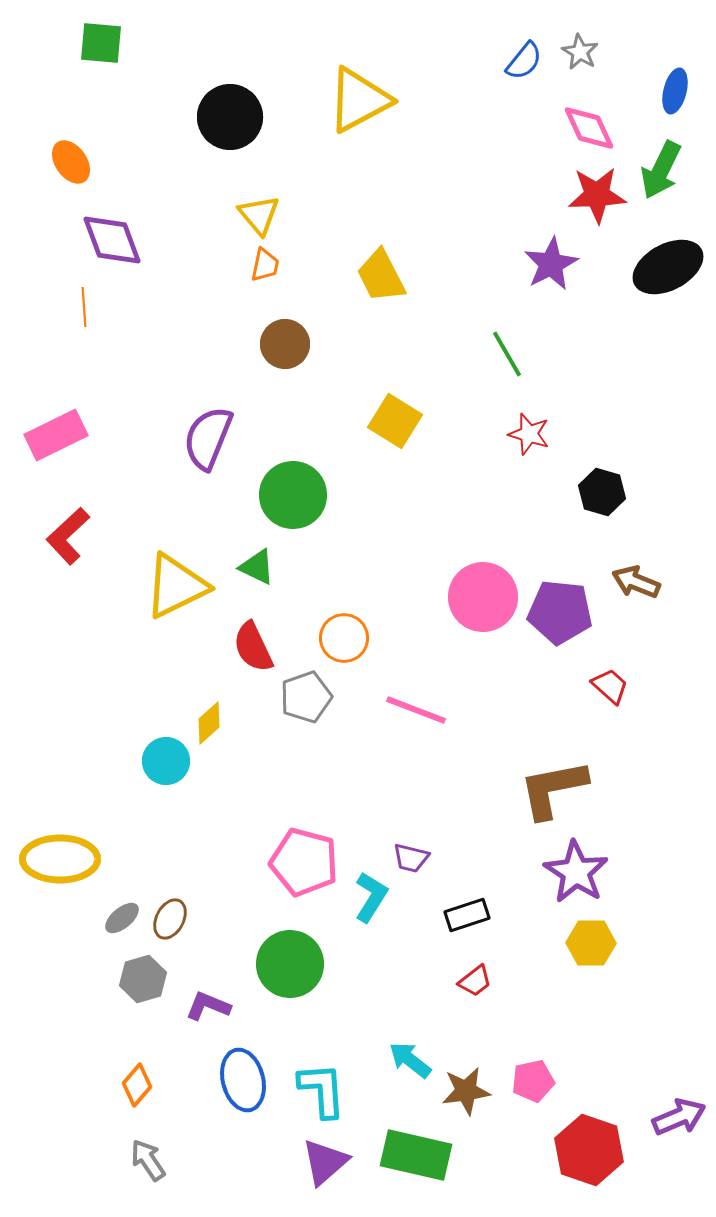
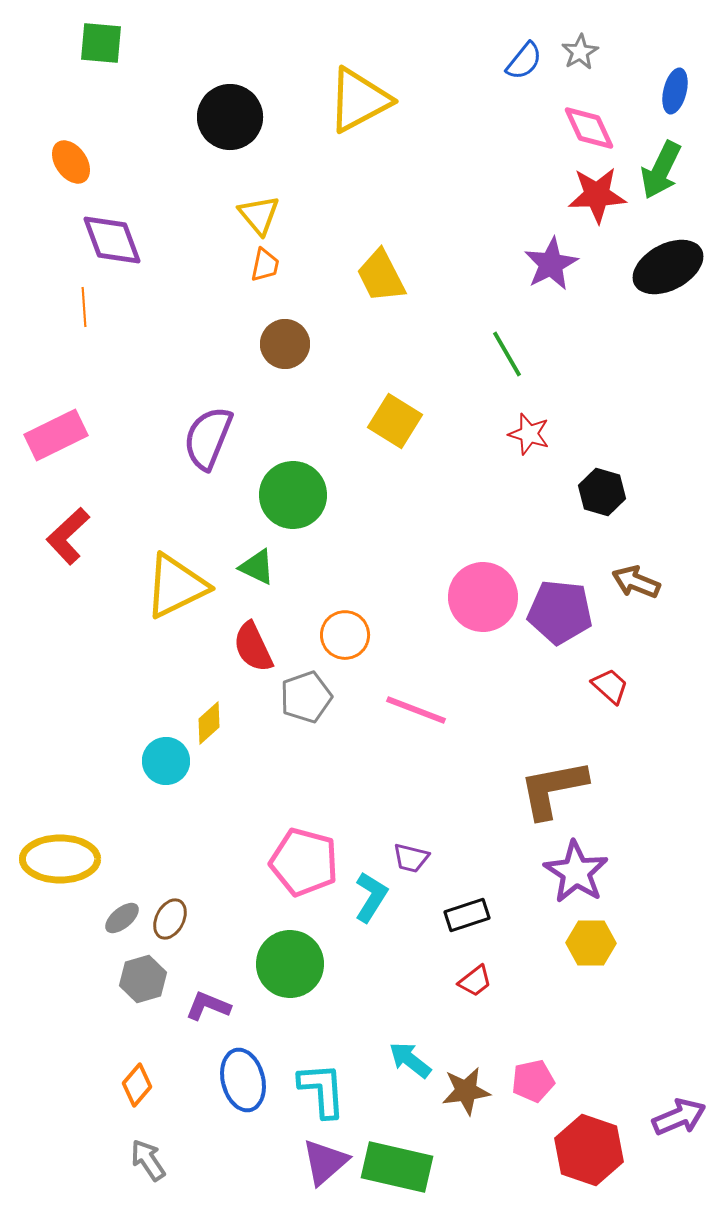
gray star at (580, 52): rotated 12 degrees clockwise
orange circle at (344, 638): moved 1 px right, 3 px up
green rectangle at (416, 1155): moved 19 px left, 12 px down
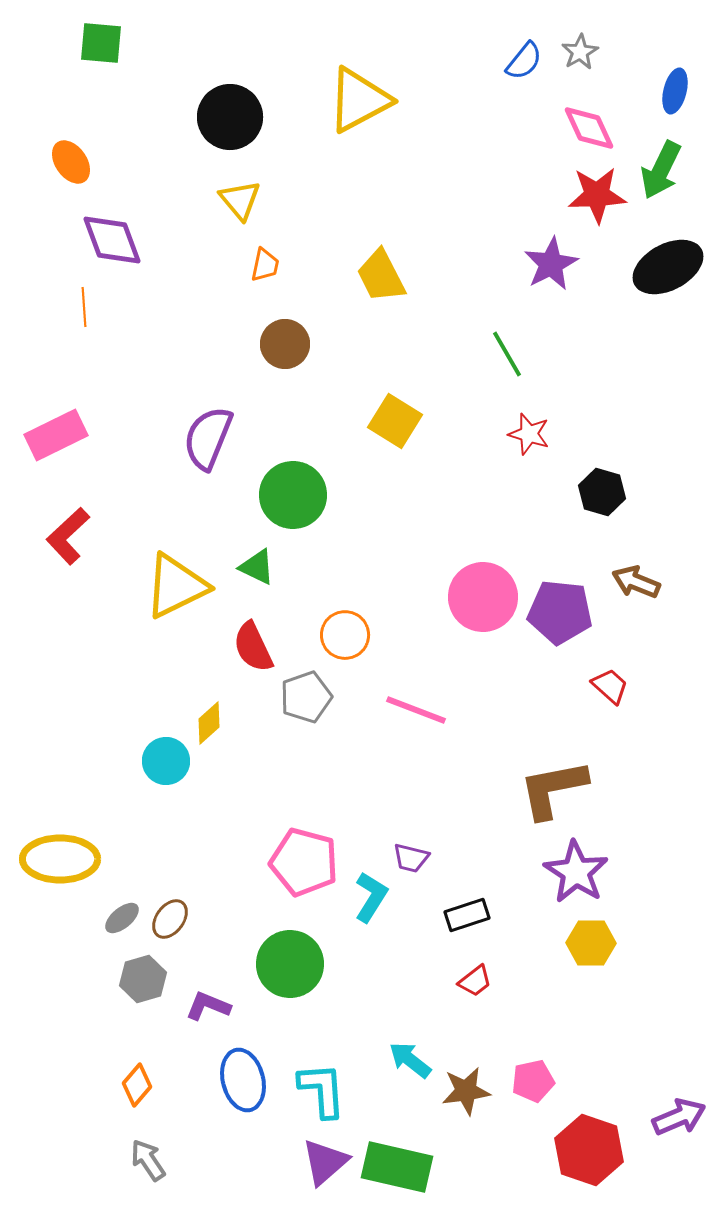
yellow triangle at (259, 215): moved 19 px left, 15 px up
brown ellipse at (170, 919): rotated 9 degrees clockwise
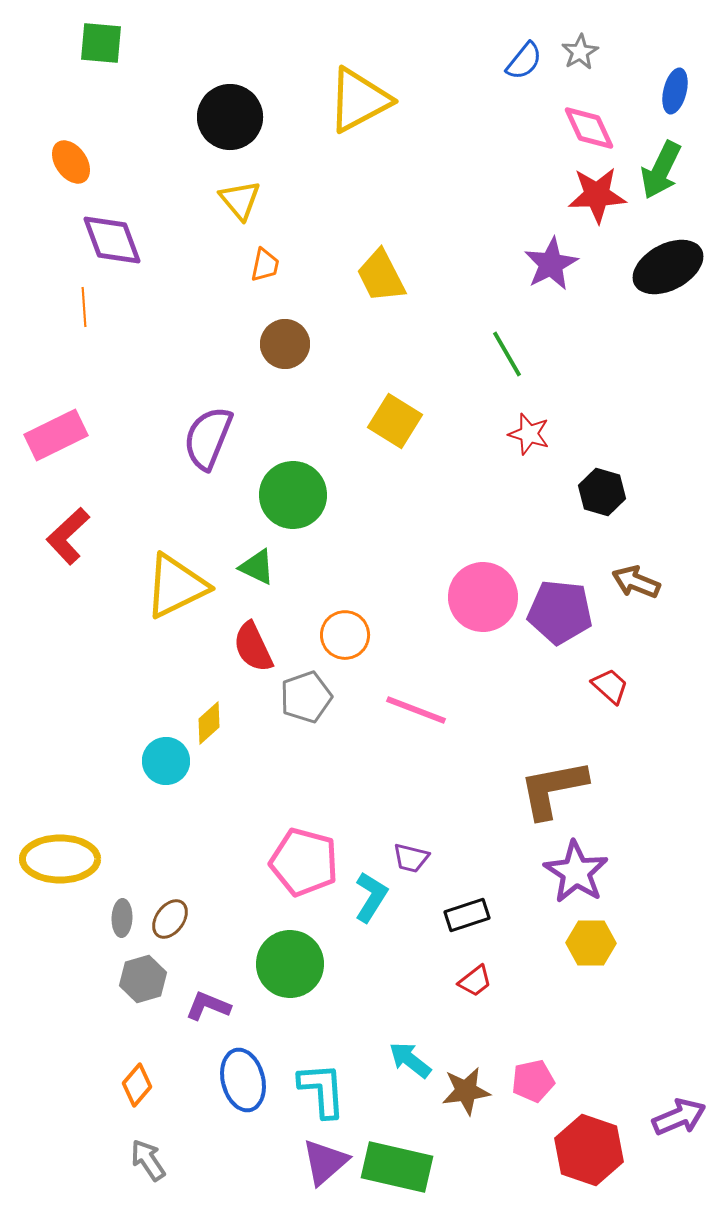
gray ellipse at (122, 918): rotated 48 degrees counterclockwise
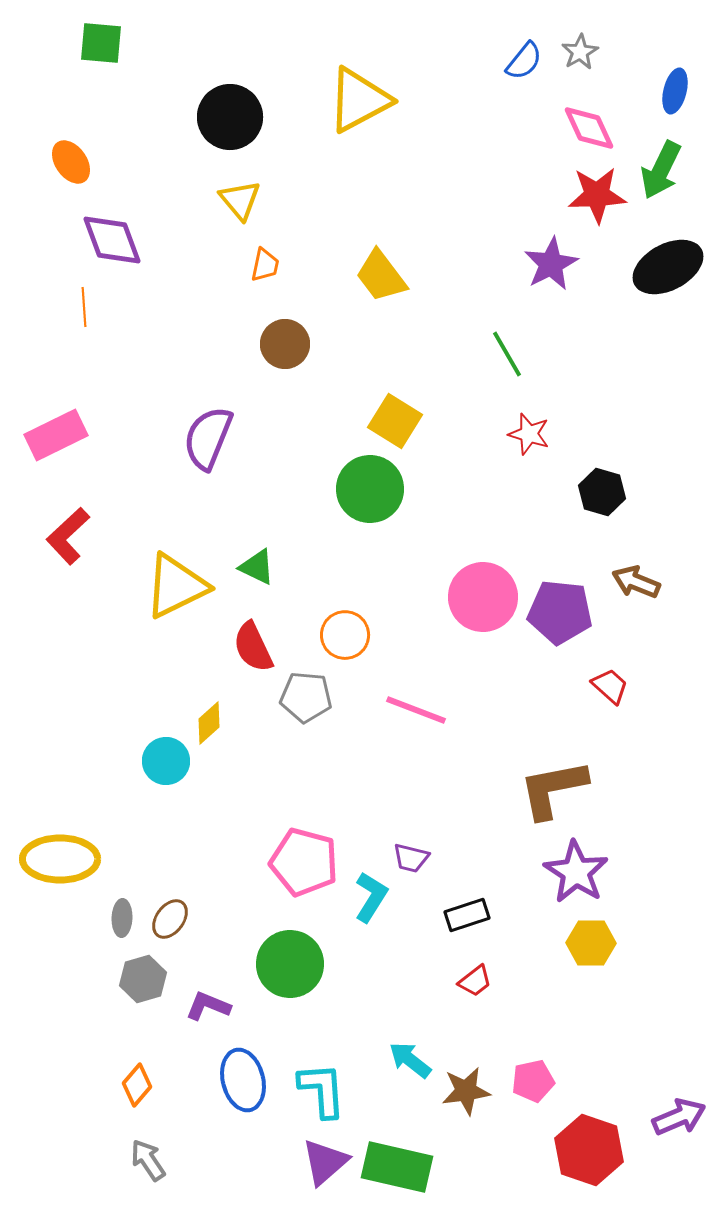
yellow trapezoid at (381, 276): rotated 10 degrees counterclockwise
green circle at (293, 495): moved 77 px right, 6 px up
gray pentagon at (306, 697): rotated 24 degrees clockwise
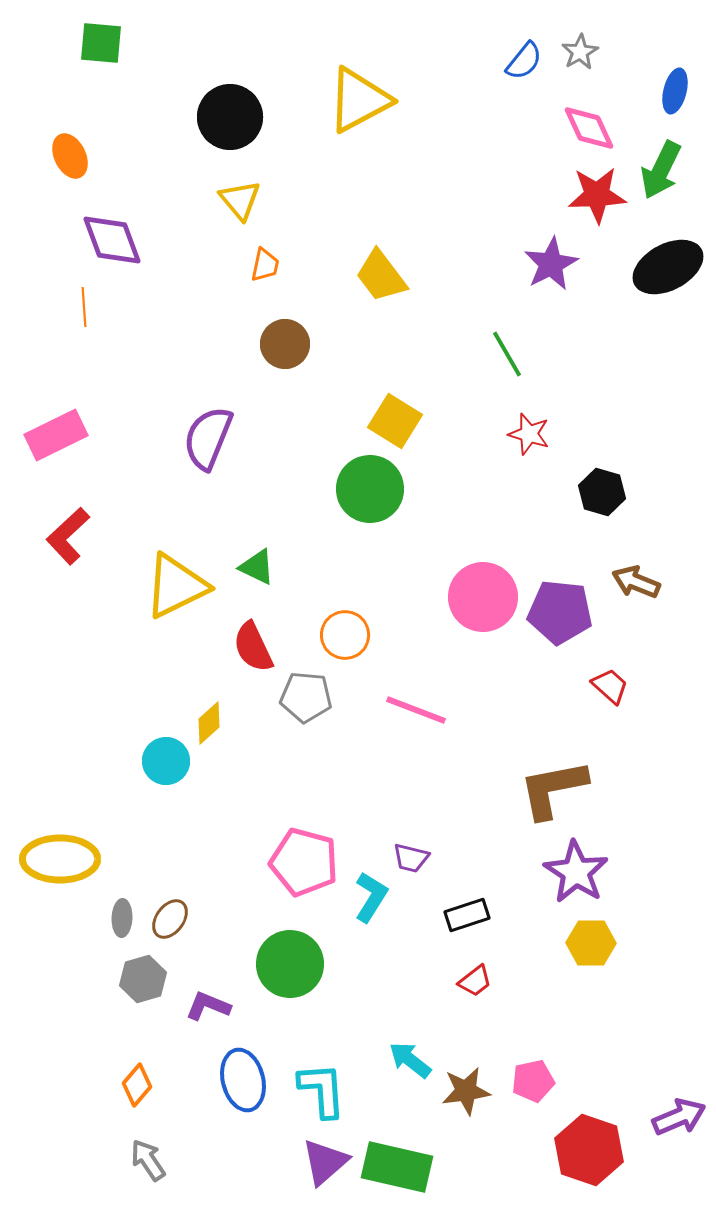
orange ellipse at (71, 162): moved 1 px left, 6 px up; rotated 9 degrees clockwise
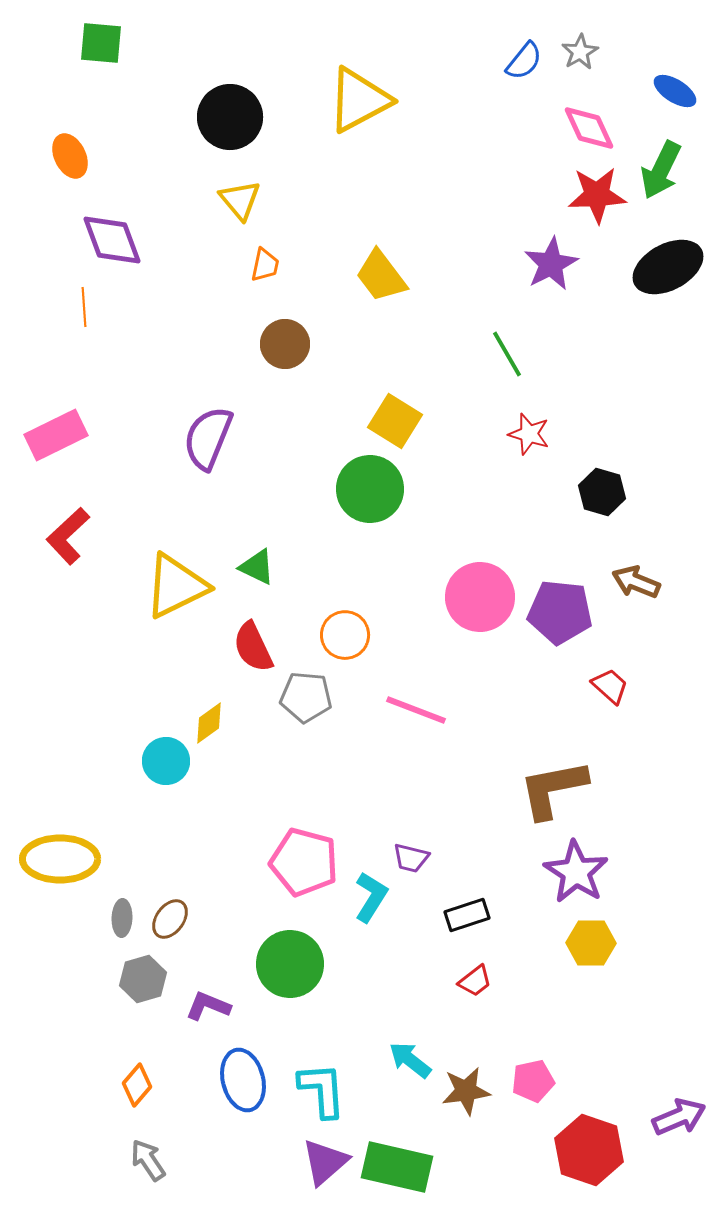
blue ellipse at (675, 91): rotated 72 degrees counterclockwise
pink circle at (483, 597): moved 3 px left
yellow diamond at (209, 723): rotated 6 degrees clockwise
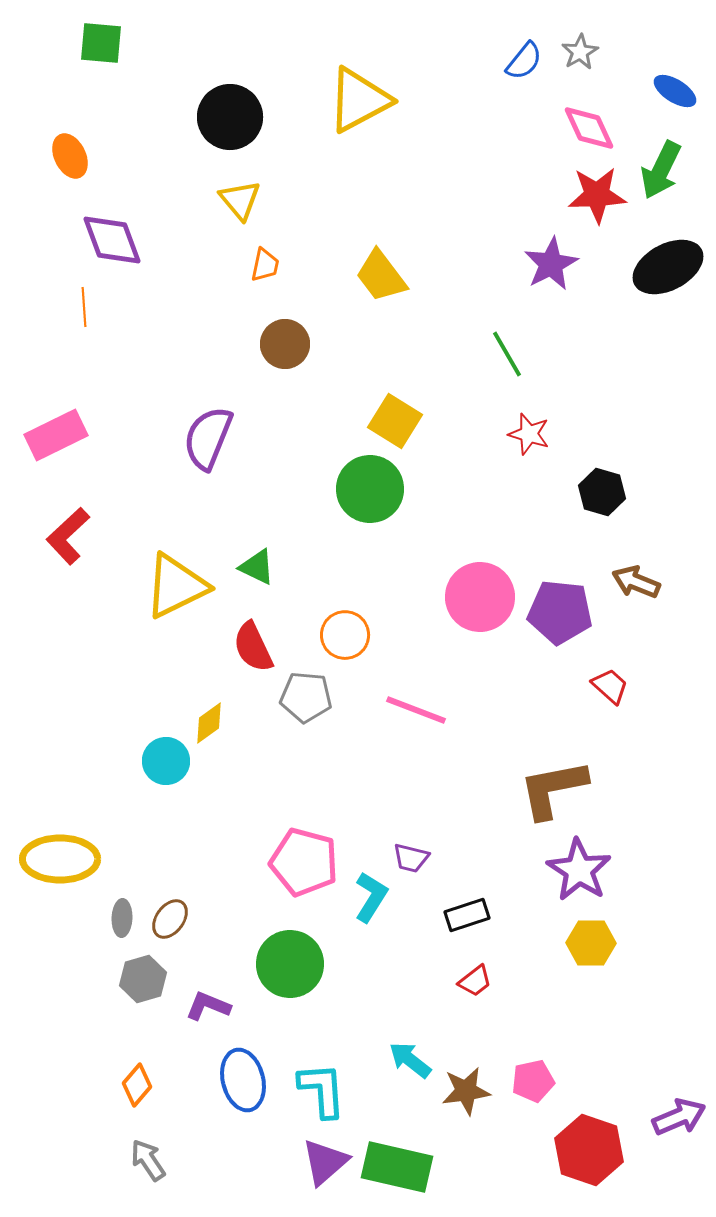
purple star at (576, 872): moved 3 px right, 2 px up
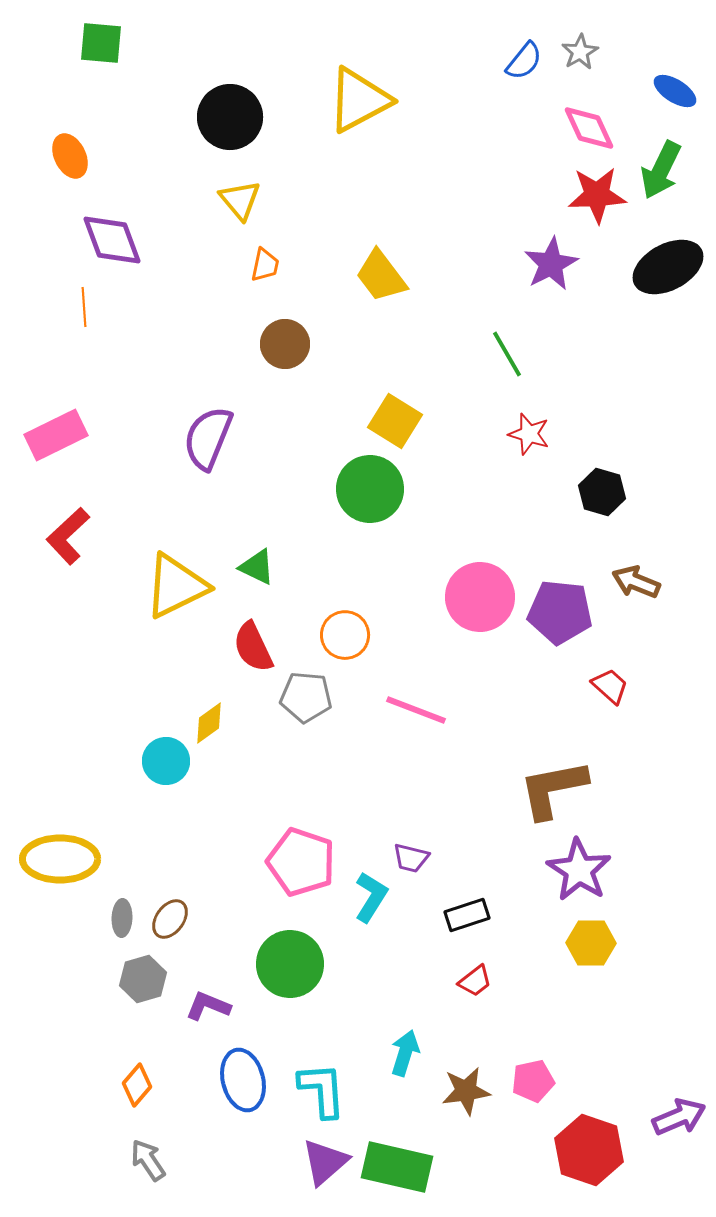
pink pentagon at (304, 862): moved 3 px left; rotated 4 degrees clockwise
cyan arrow at (410, 1060): moved 5 px left, 7 px up; rotated 69 degrees clockwise
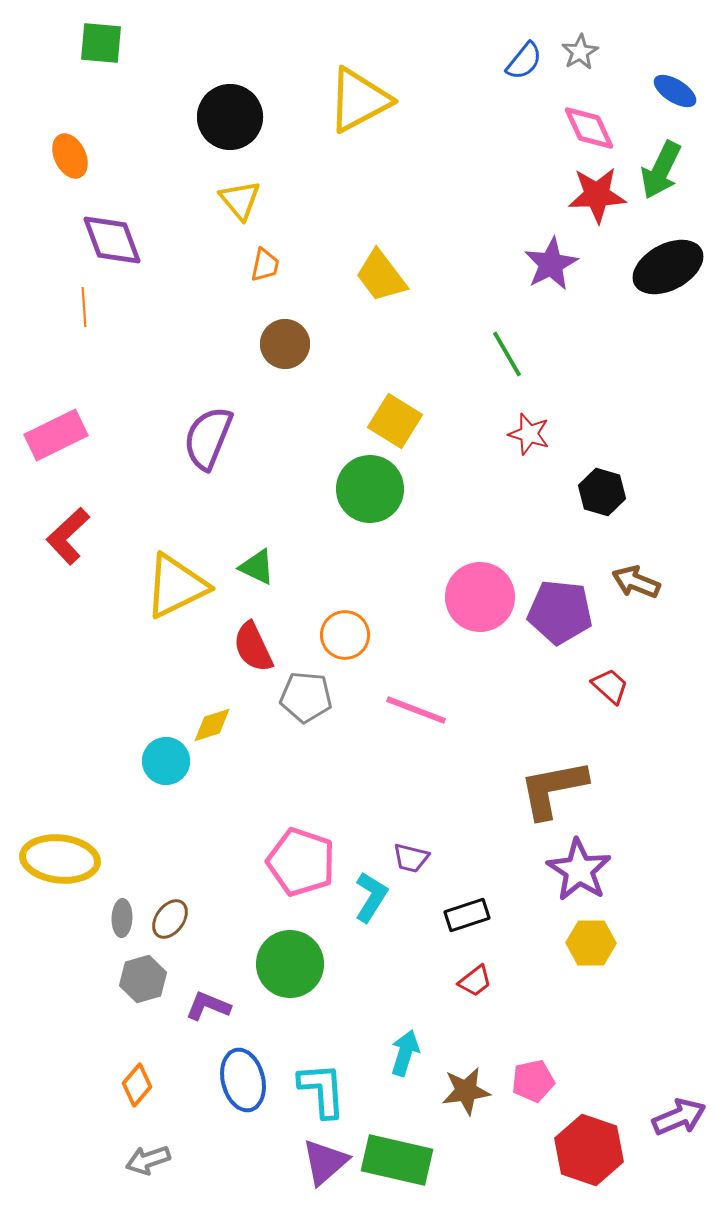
yellow diamond at (209, 723): moved 3 px right, 2 px down; rotated 18 degrees clockwise
yellow ellipse at (60, 859): rotated 6 degrees clockwise
gray arrow at (148, 1160): rotated 75 degrees counterclockwise
green rectangle at (397, 1167): moved 7 px up
